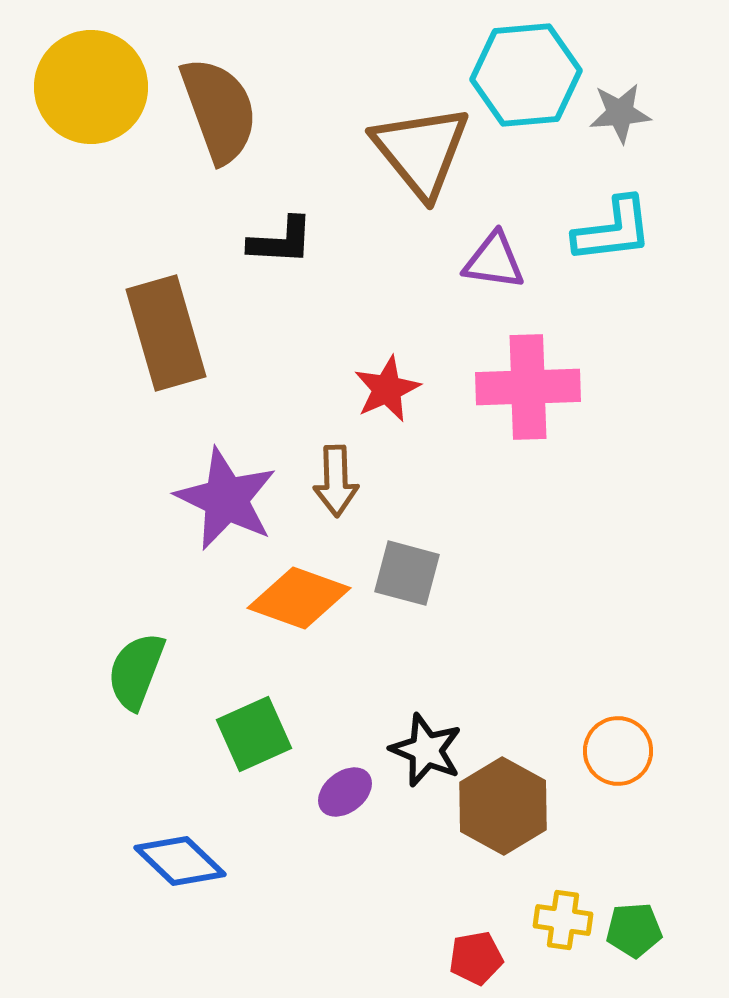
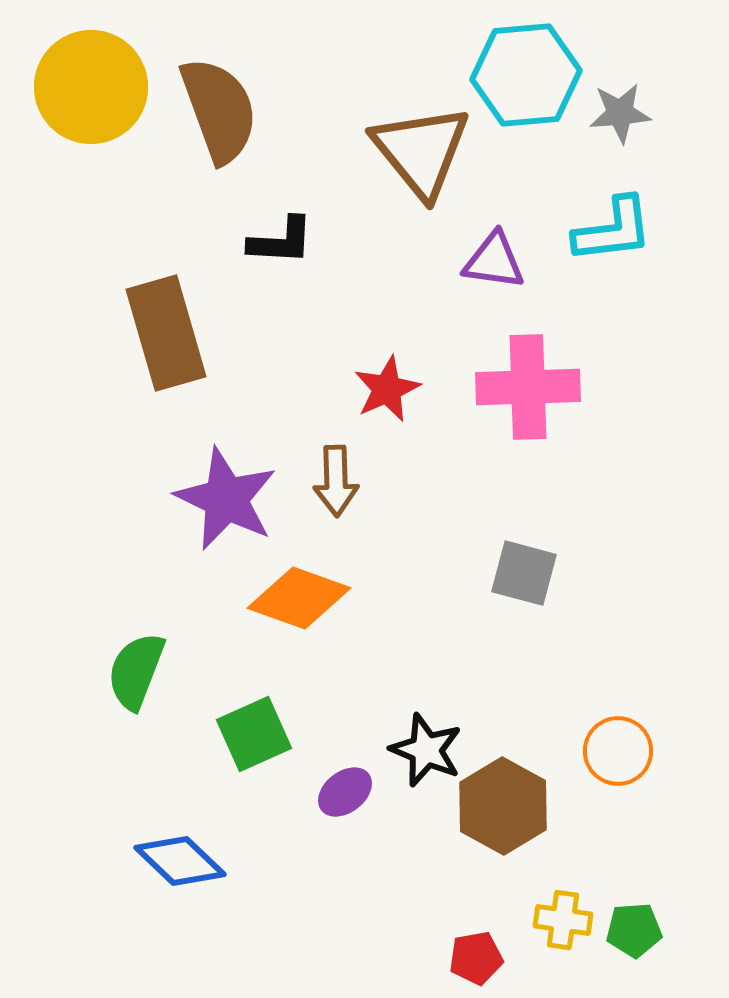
gray square: moved 117 px right
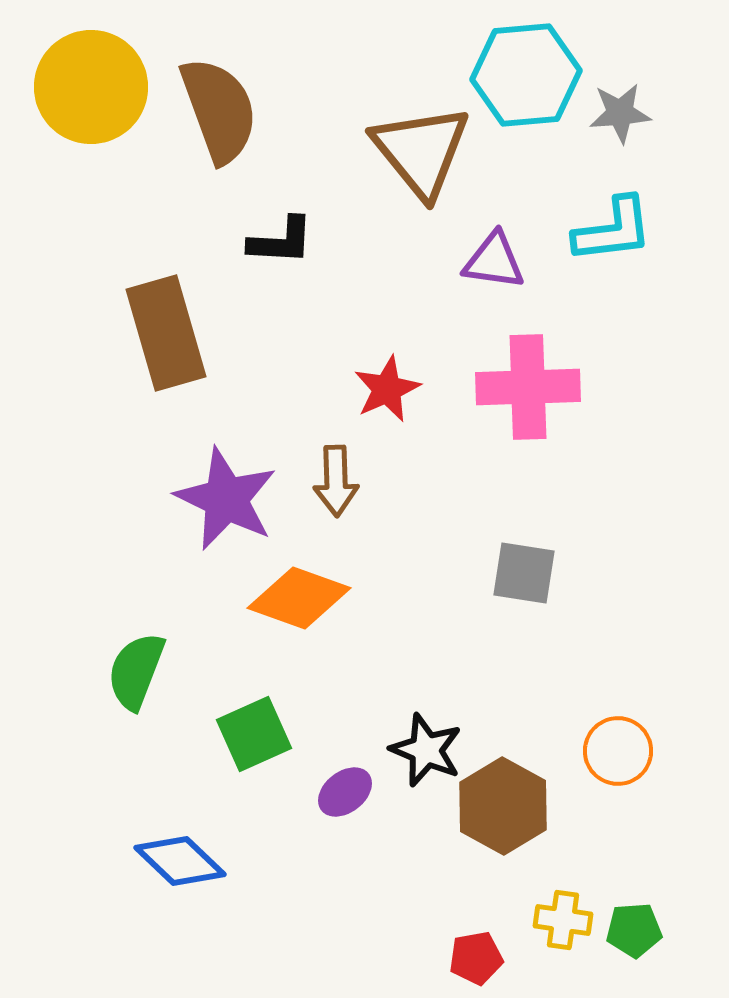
gray square: rotated 6 degrees counterclockwise
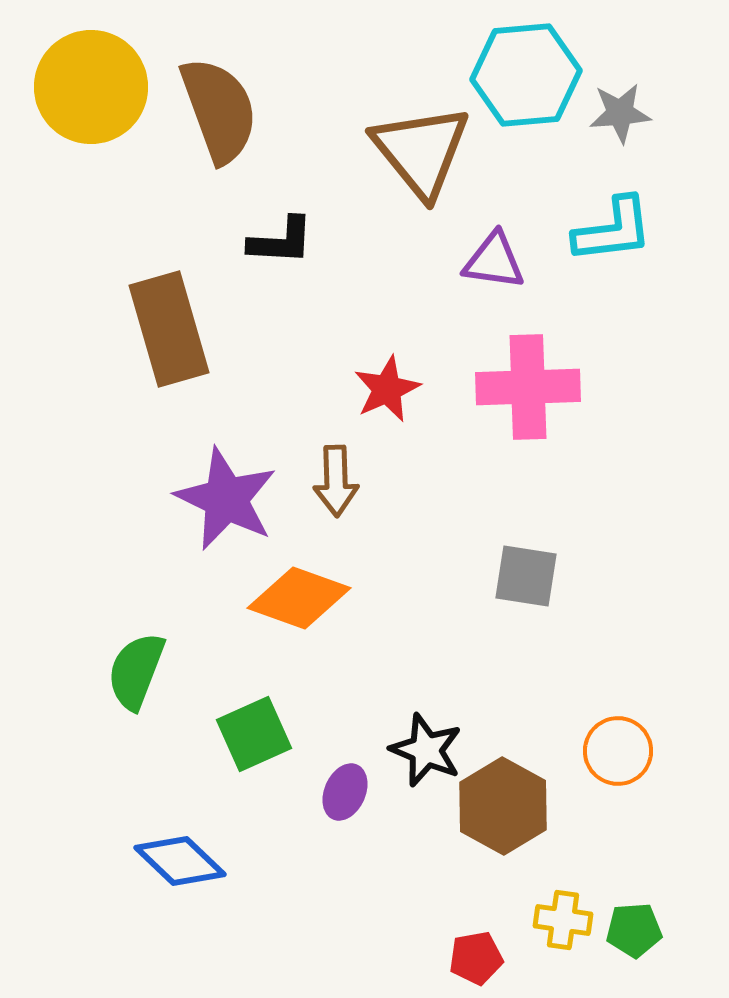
brown rectangle: moved 3 px right, 4 px up
gray square: moved 2 px right, 3 px down
purple ellipse: rotated 28 degrees counterclockwise
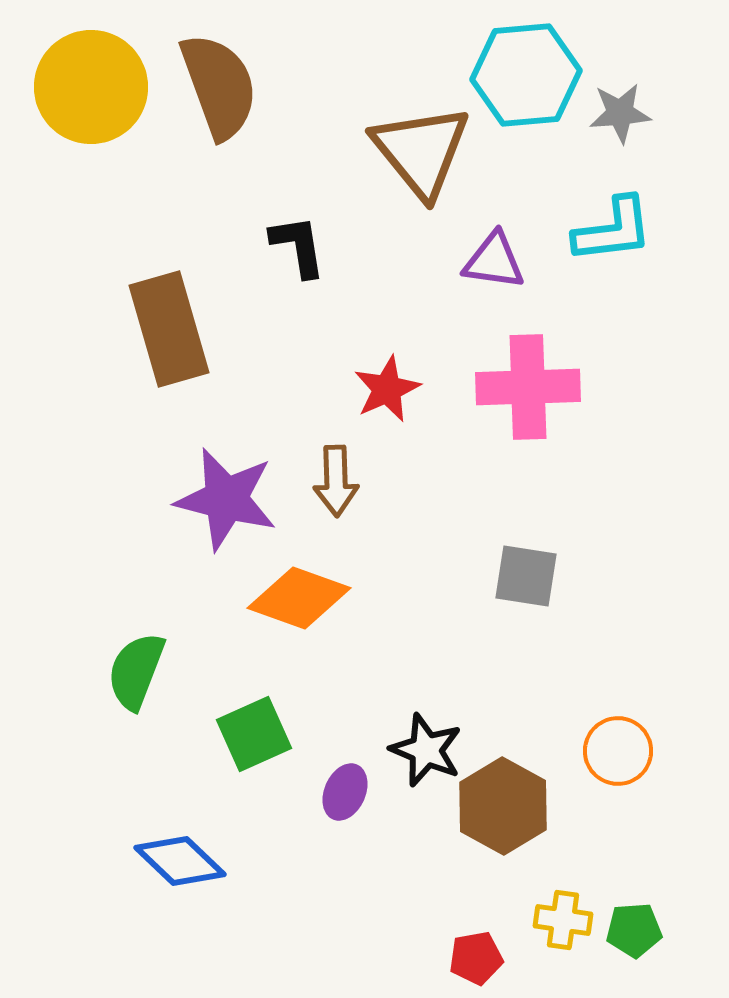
brown semicircle: moved 24 px up
black L-shape: moved 17 px right, 5 px down; rotated 102 degrees counterclockwise
purple star: rotated 12 degrees counterclockwise
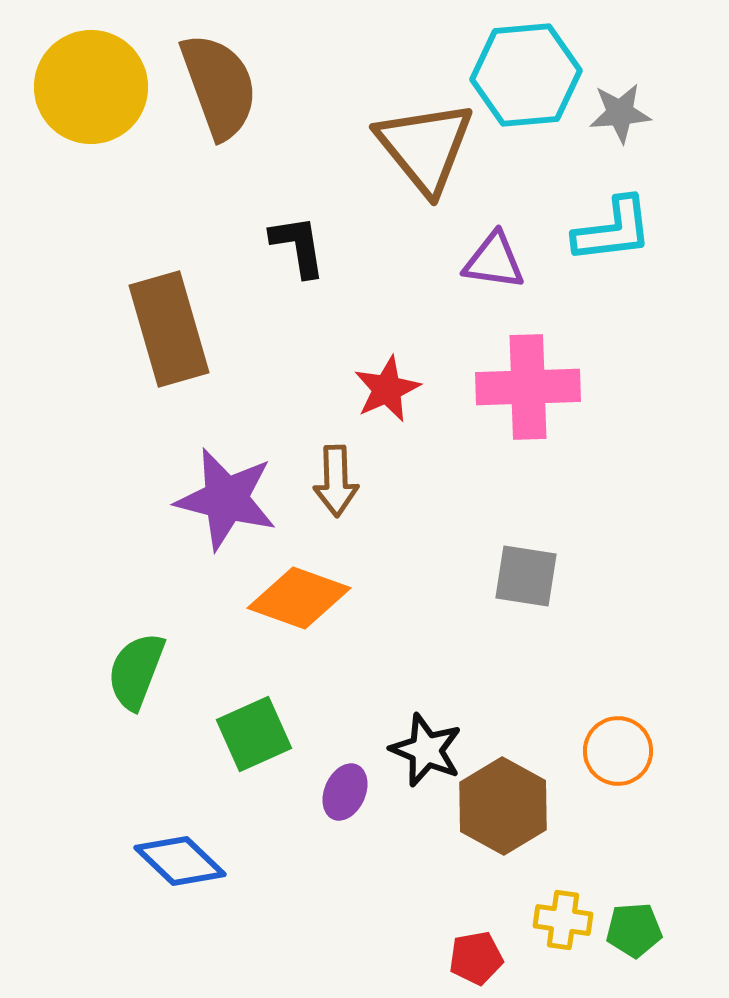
brown triangle: moved 4 px right, 4 px up
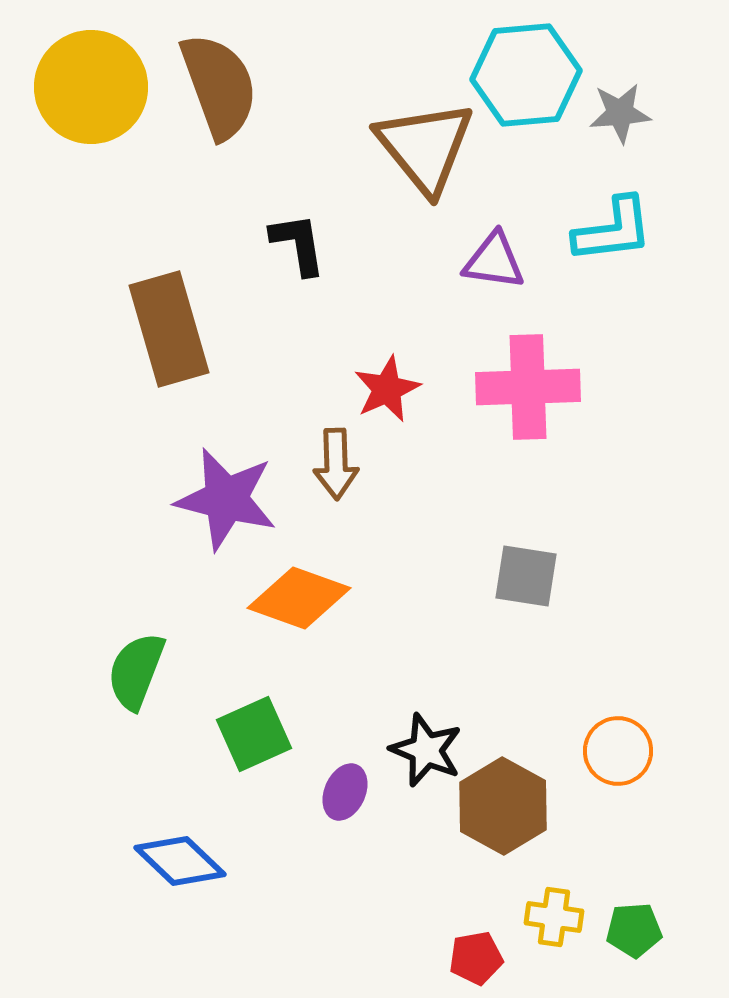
black L-shape: moved 2 px up
brown arrow: moved 17 px up
yellow cross: moved 9 px left, 3 px up
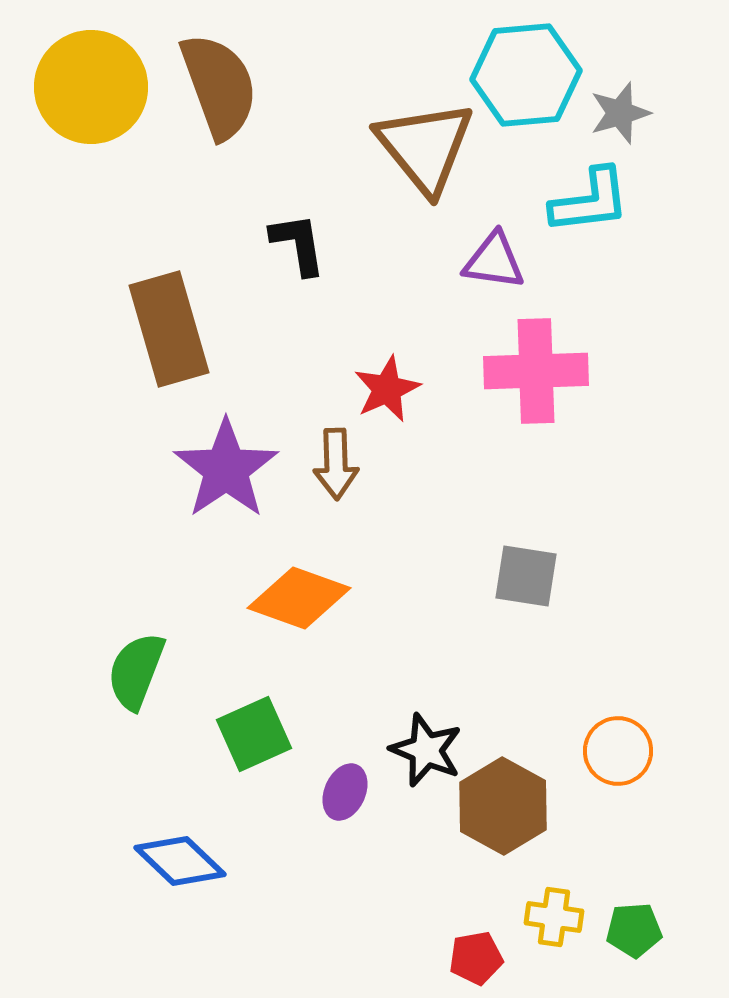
gray star: rotated 12 degrees counterclockwise
cyan L-shape: moved 23 px left, 29 px up
pink cross: moved 8 px right, 16 px up
purple star: moved 30 px up; rotated 24 degrees clockwise
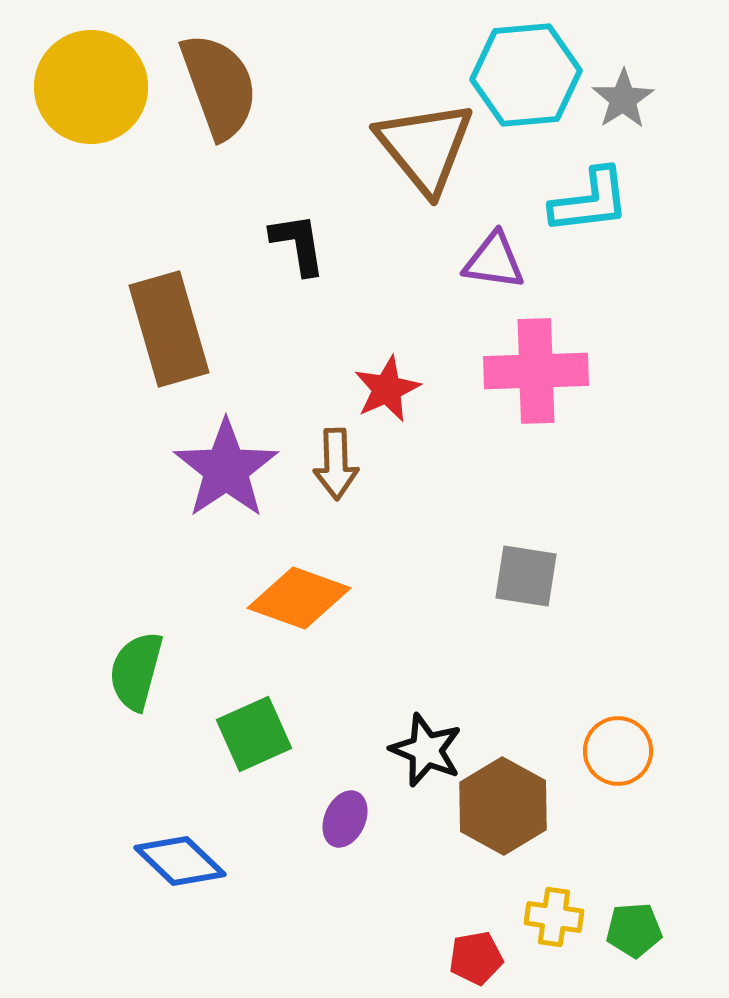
gray star: moved 3 px right, 14 px up; rotated 16 degrees counterclockwise
green semicircle: rotated 6 degrees counterclockwise
purple ellipse: moved 27 px down
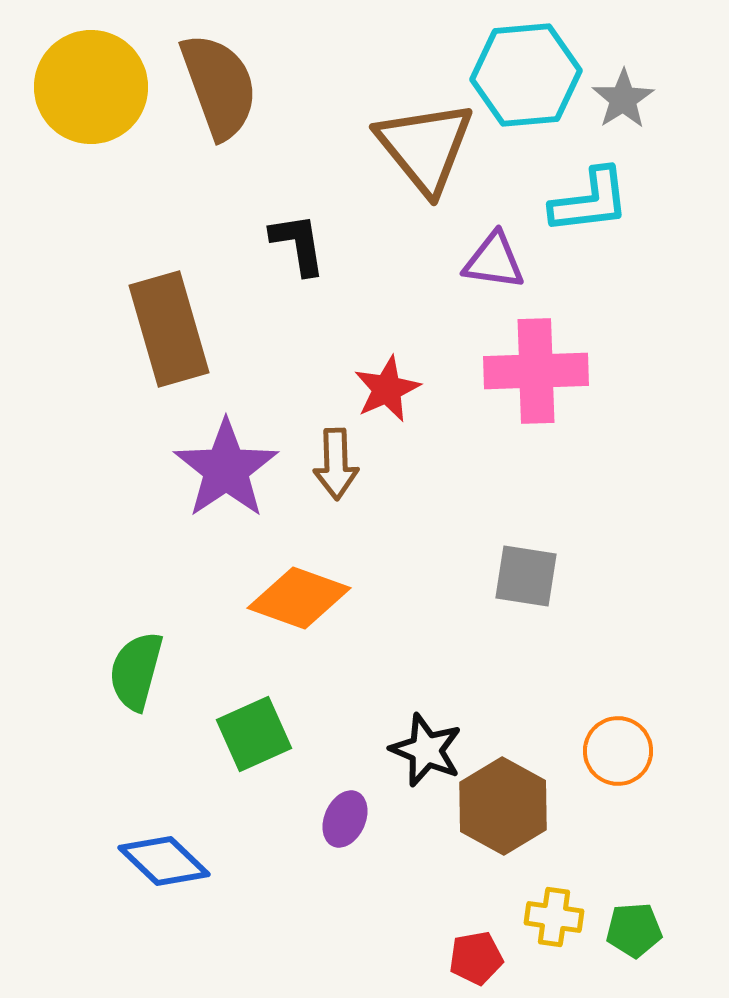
blue diamond: moved 16 px left
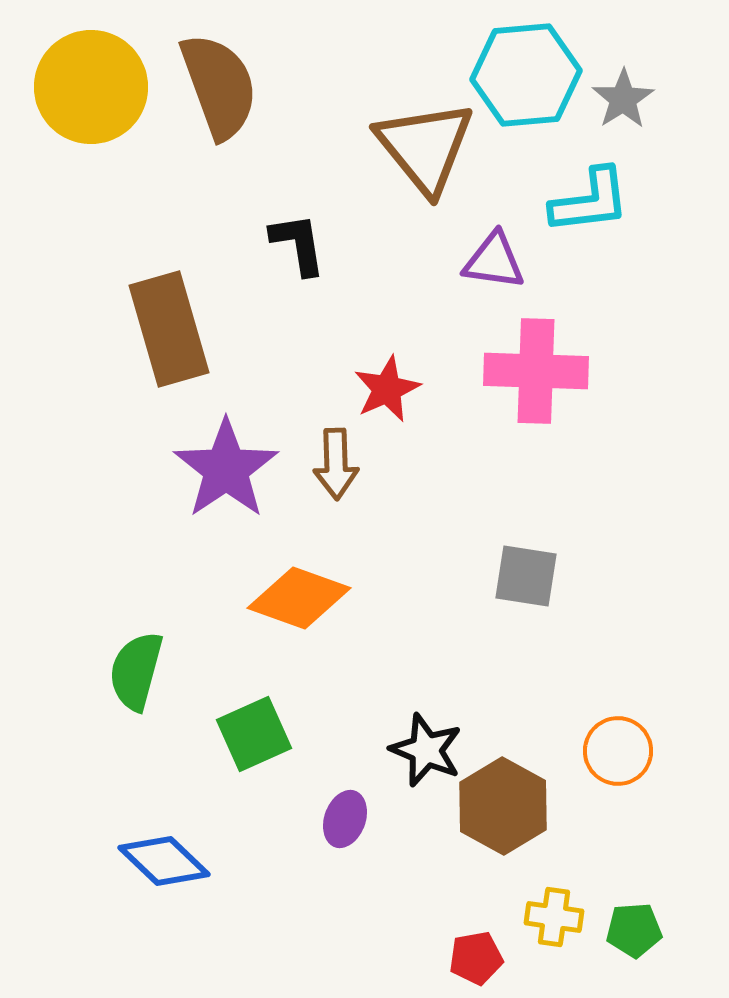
pink cross: rotated 4 degrees clockwise
purple ellipse: rotated 4 degrees counterclockwise
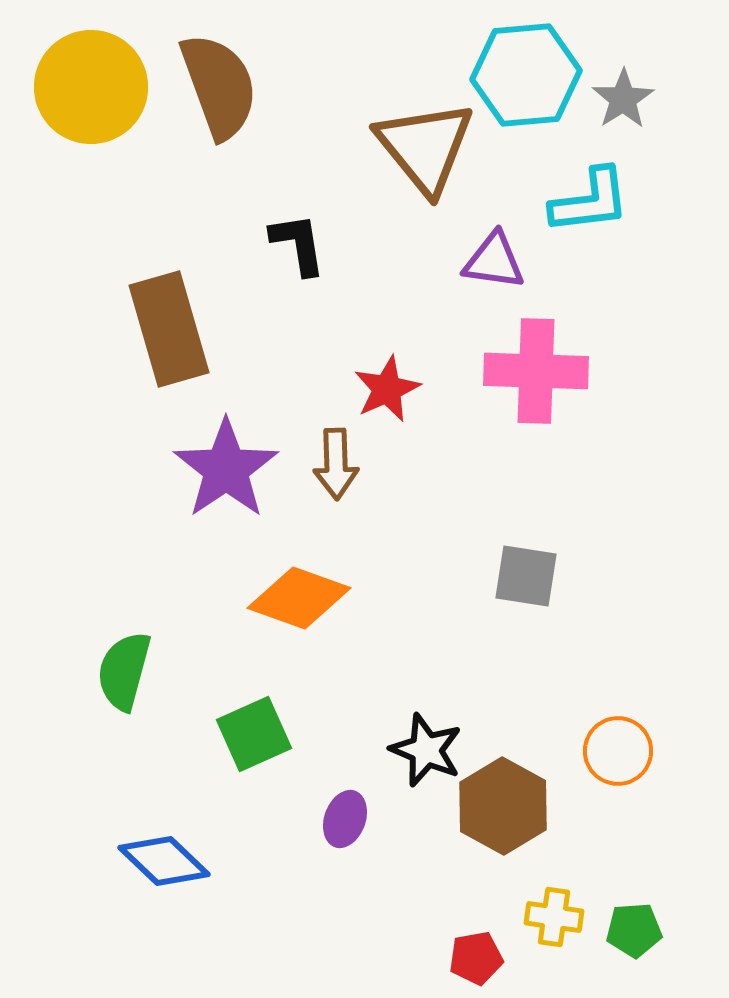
green semicircle: moved 12 px left
